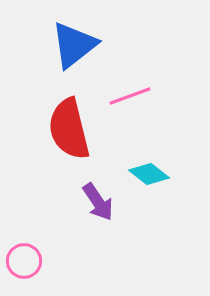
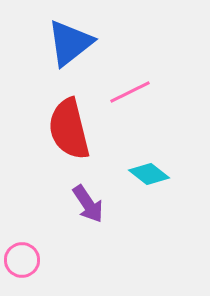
blue triangle: moved 4 px left, 2 px up
pink line: moved 4 px up; rotated 6 degrees counterclockwise
purple arrow: moved 10 px left, 2 px down
pink circle: moved 2 px left, 1 px up
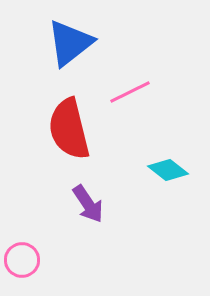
cyan diamond: moved 19 px right, 4 px up
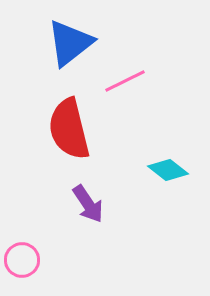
pink line: moved 5 px left, 11 px up
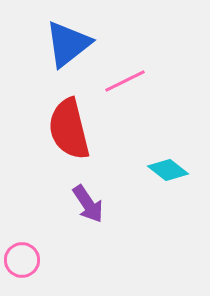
blue triangle: moved 2 px left, 1 px down
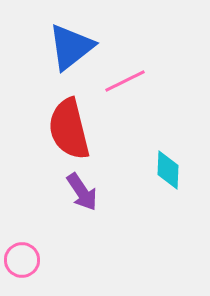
blue triangle: moved 3 px right, 3 px down
cyan diamond: rotated 54 degrees clockwise
purple arrow: moved 6 px left, 12 px up
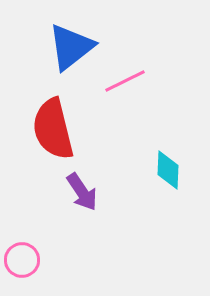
red semicircle: moved 16 px left
